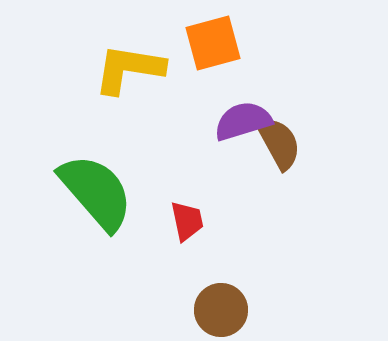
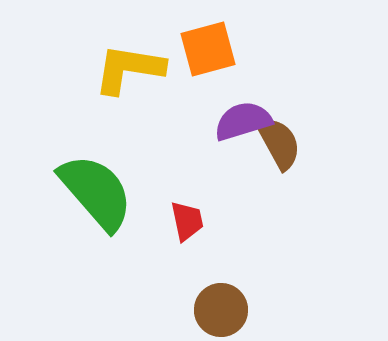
orange square: moved 5 px left, 6 px down
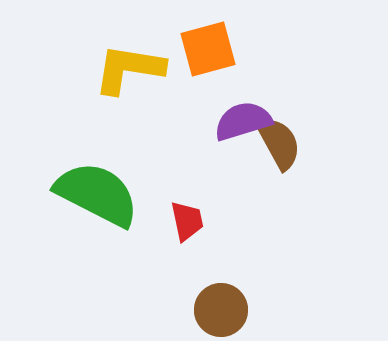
green semicircle: moved 1 px right, 2 px down; rotated 22 degrees counterclockwise
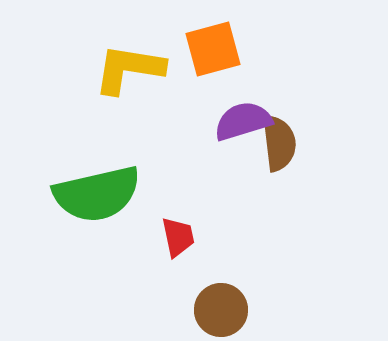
orange square: moved 5 px right
brown semicircle: rotated 22 degrees clockwise
green semicircle: rotated 140 degrees clockwise
red trapezoid: moved 9 px left, 16 px down
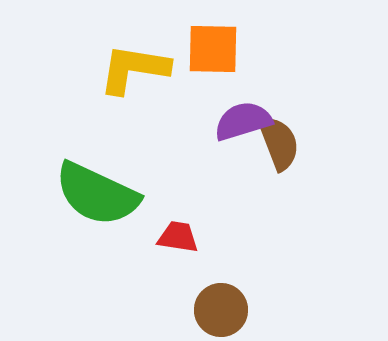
orange square: rotated 16 degrees clockwise
yellow L-shape: moved 5 px right
brown semicircle: rotated 14 degrees counterclockwise
green semicircle: rotated 38 degrees clockwise
red trapezoid: rotated 69 degrees counterclockwise
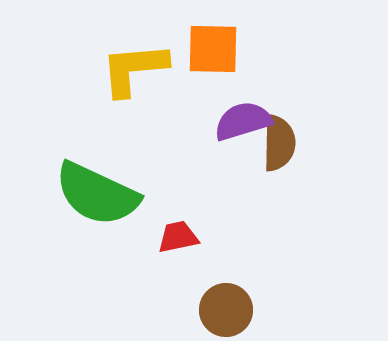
yellow L-shape: rotated 14 degrees counterclockwise
brown semicircle: rotated 22 degrees clockwise
red trapezoid: rotated 21 degrees counterclockwise
brown circle: moved 5 px right
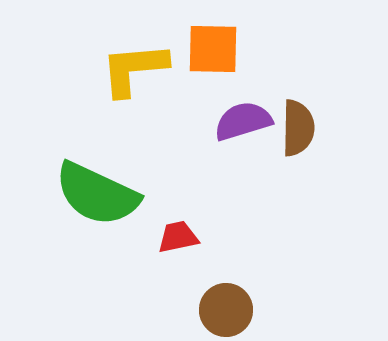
brown semicircle: moved 19 px right, 15 px up
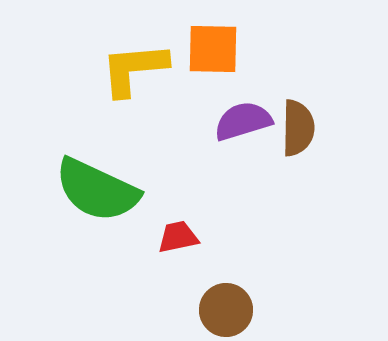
green semicircle: moved 4 px up
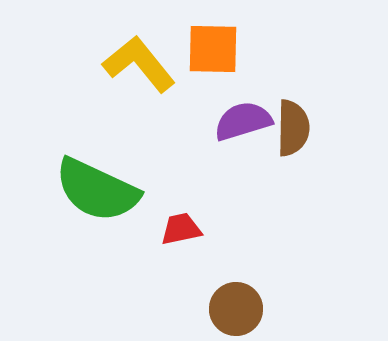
yellow L-shape: moved 5 px right, 5 px up; rotated 56 degrees clockwise
brown semicircle: moved 5 px left
red trapezoid: moved 3 px right, 8 px up
brown circle: moved 10 px right, 1 px up
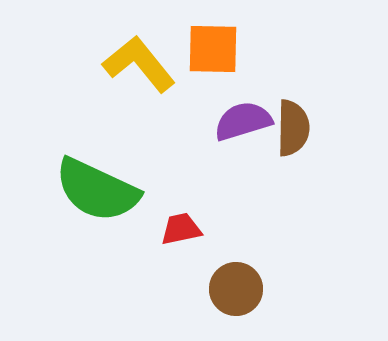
brown circle: moved 20 px up
